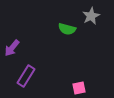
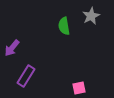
green semicircle: moved 3 px left, 3 px up; rotated 66 degrees clockwise
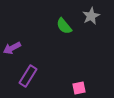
green semicircle: rotated 30 degrees counterclockwise
purple arrow: rotated 24 degrees clockwise
purple rectangle: moved 2 px right
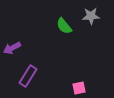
gray star: rotated 24 degrees clockwise
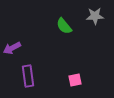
gray star: moved 4 px right
purple rectangle: rotated 40 degrees counterclockwise
pink square: moved 4 px left, 8 px up
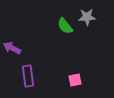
gray star: moved 8 px left, 1 px down
green semicircle: moved 1 px right
purple arrow: rotated 54 degrees clockwise
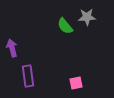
purple arrow: rotated 48 degrees clockwise
pink square: moved 1 px right, 3 px down
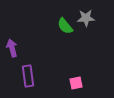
gray star: moved 1 px left, 1 px down
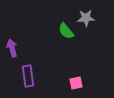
green semicircle: moved 1 px right, 5 px down
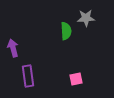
green semicircle: rotated 144 degrees counterclockwise
purple arrow: moved 1 px right
pink square: moved 4 px up
